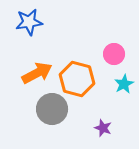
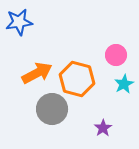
blue star: moved 10 px left
pink circle: moved 2 px right, 1 px down
purple star: rotated 18 degrees clockwise
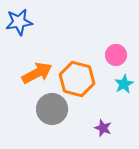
purple star: rotated 18 degrees counterclockwise
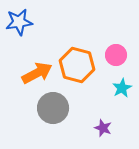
orange hexagon: moved 14 px up
cyan star: moved 2 px left, 4 px down
gray circle: moved 1 px right, 1 px up
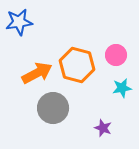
cyan star: rotated 18 degrees clockwise
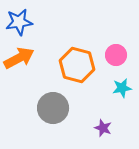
orange arrow: moved 18 px left, 15 px up
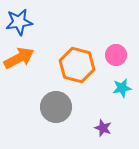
gray circle: moved 3 px right, 1 px up
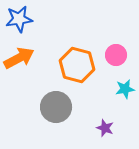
blue star: moved 3 px up
cyan star: moved 3 px right, 1 px down
purple star: moved 2 px right
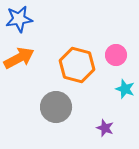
cyan star: rotated 30 degrees clockwise
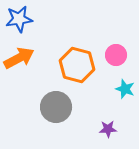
purple star: moved 3 px right, 1 px down; rotated 24 degrees counterclockwise
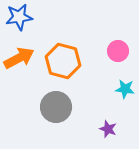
blue star: moved 2 px up
pink circle: moved 2 px right, 4 px up
orange hexagon: moved 14 px left, 4 px up
cyan star: rotated 12 degrees counterclockwise
purple star: rotated 24 degrees clockwise
